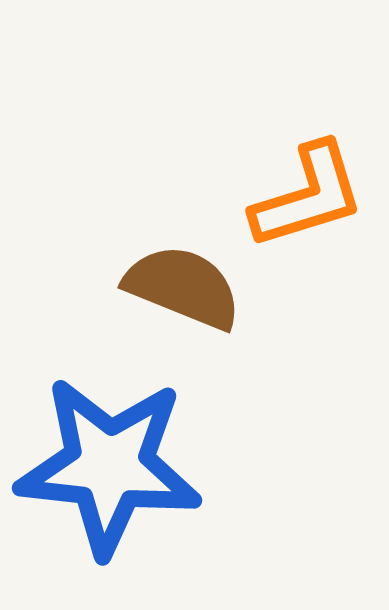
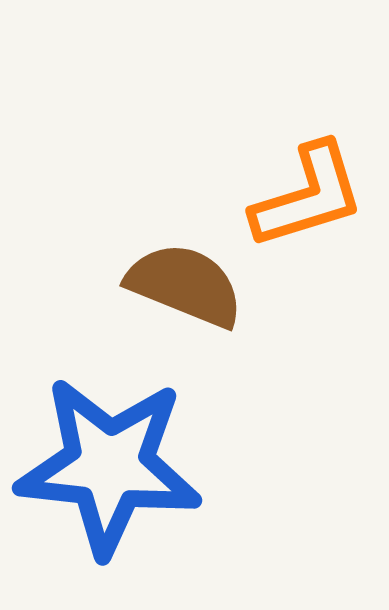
brown semicircle: moved 2 px right, 2 px up
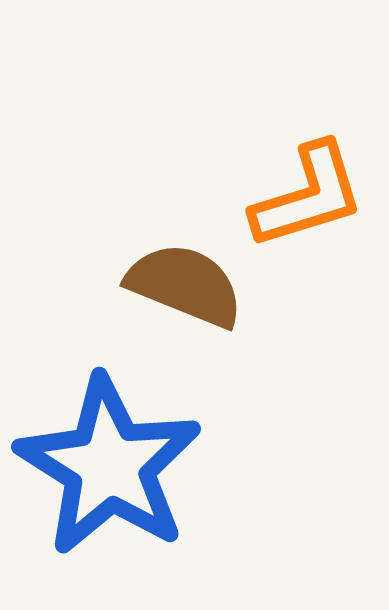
blue star: rotated 26 degrees clockwise
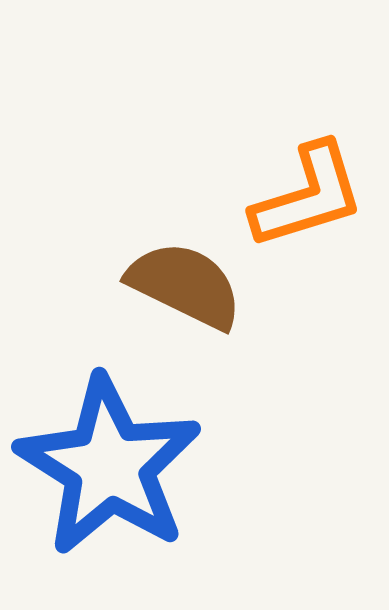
brown semicircle: rotated 4 degrees clockwise
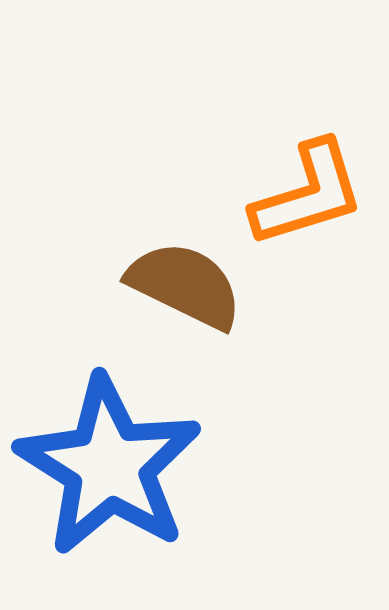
orange L-shape: moved 2 px up
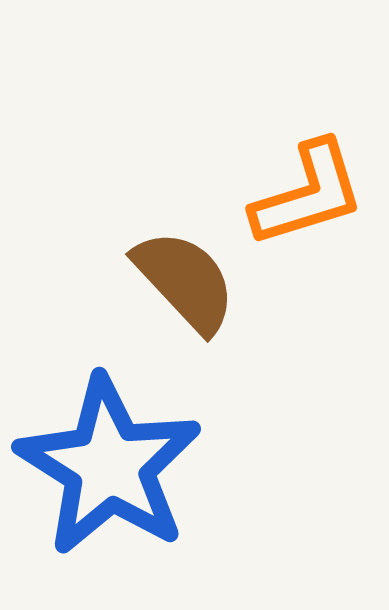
brown semicircle: moved 4 px up; rotated 21 degrees clockwise
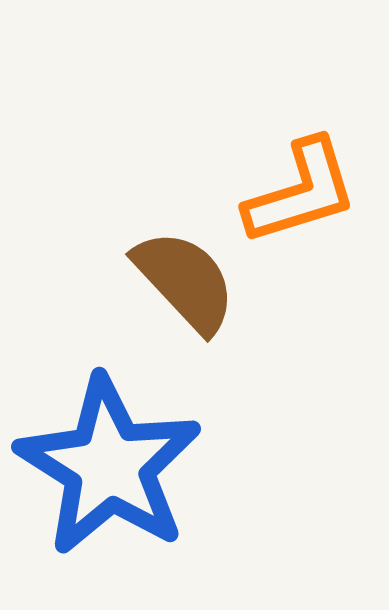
orange L-shape: moved 7 px left, 2 px up
